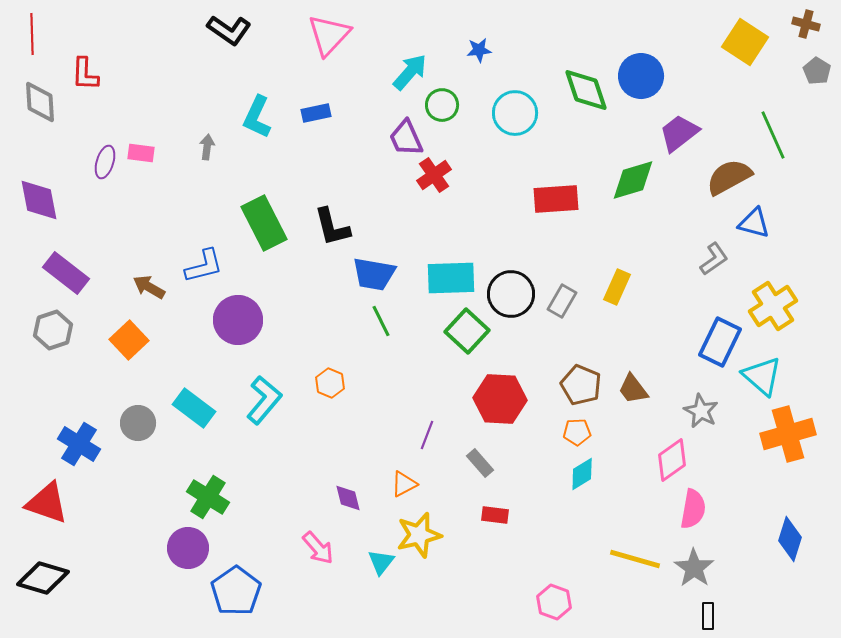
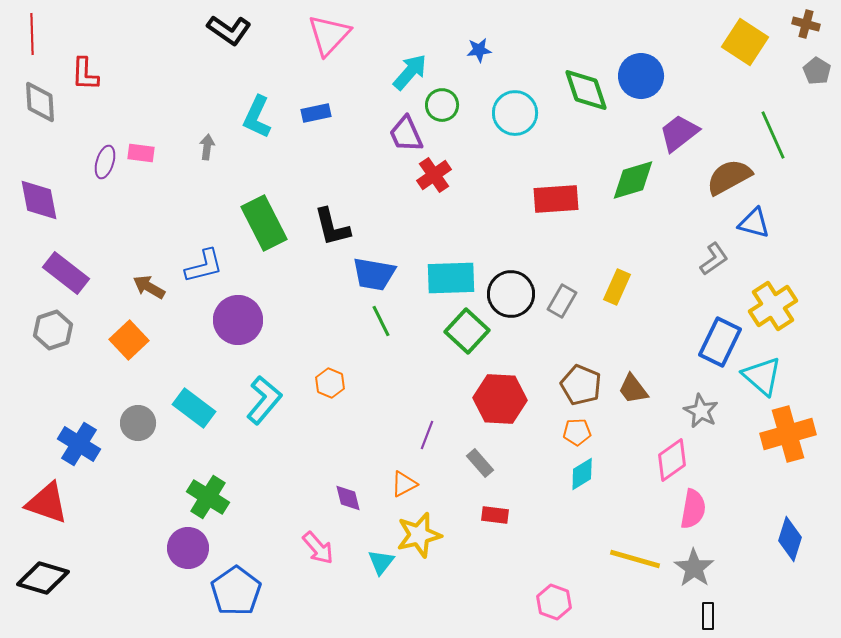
purple trapezoid at (406, 138): moved 4 px up
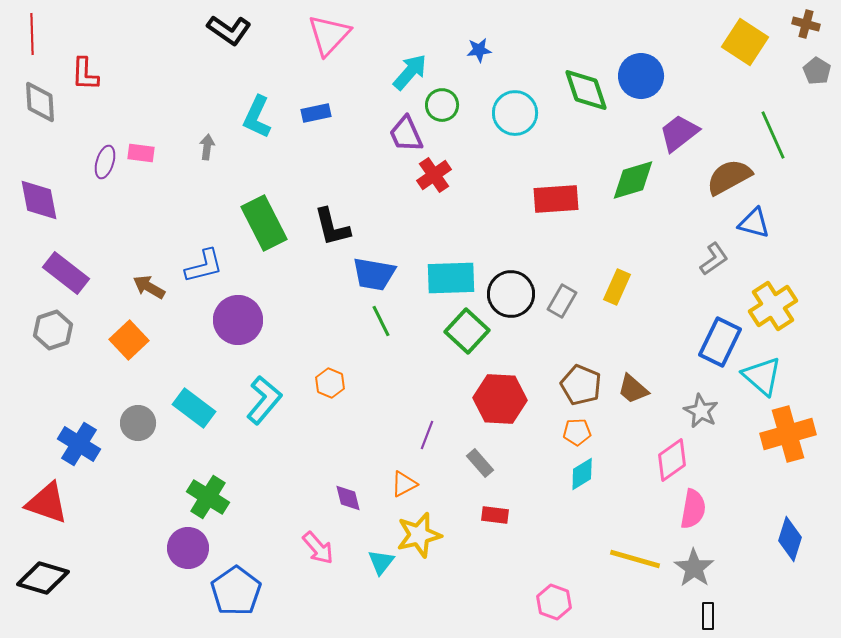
brown trapezoid at (633, 389): rotated 12 degrees counterclockwise
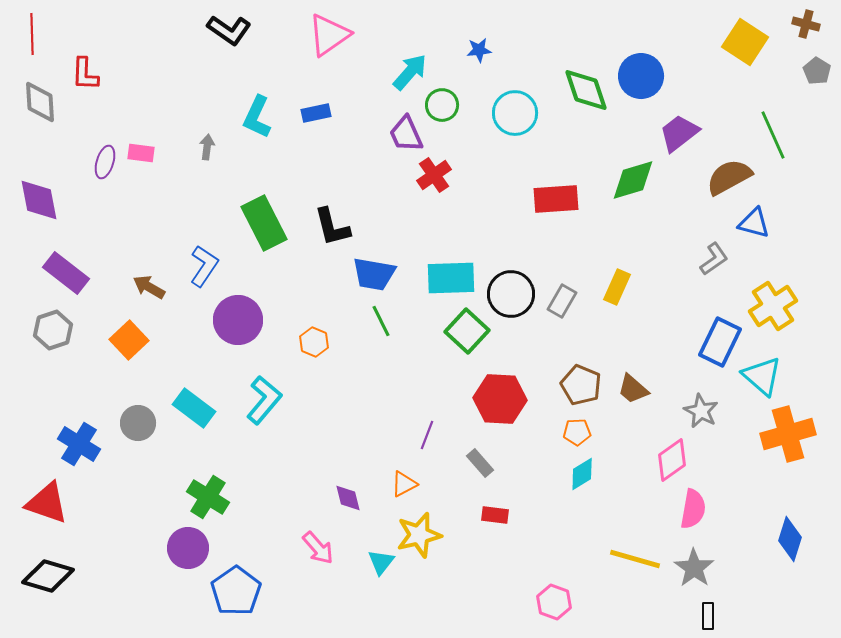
pink triangle at (329, 35): rotated 12 degrees clockwise
blue L-shape at (204, 266): rotated 42 degrees counterclockwise
orange hexagon at (330, 383): moved 16 px left, 41 px up
black diamond at (43, 578): moved 5 px right, 2 px up
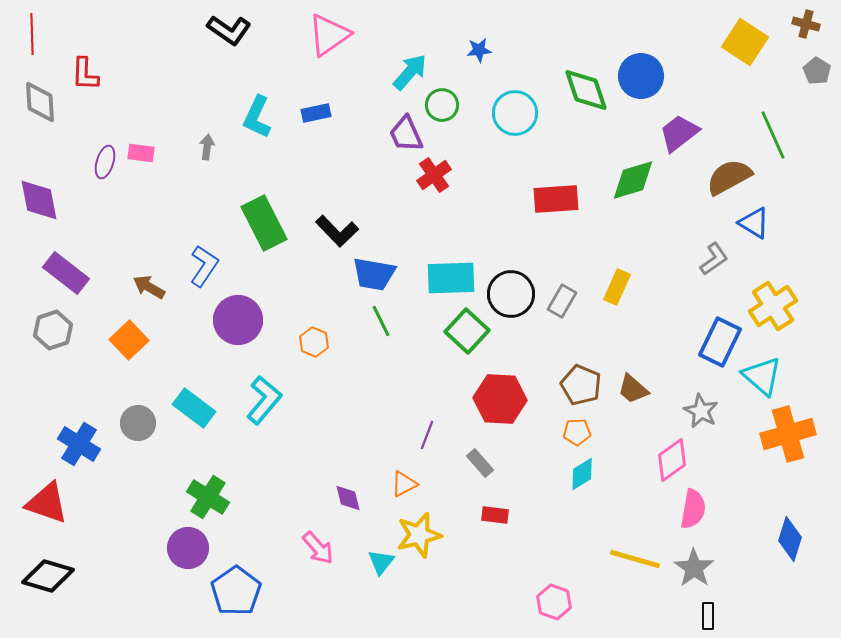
blue triangle at (754, 223): rotated 16 degrees clockwise
black L-shape at (332, 227): moved 5 px right, 4 px down; rotated 30 degrees counterclockwise
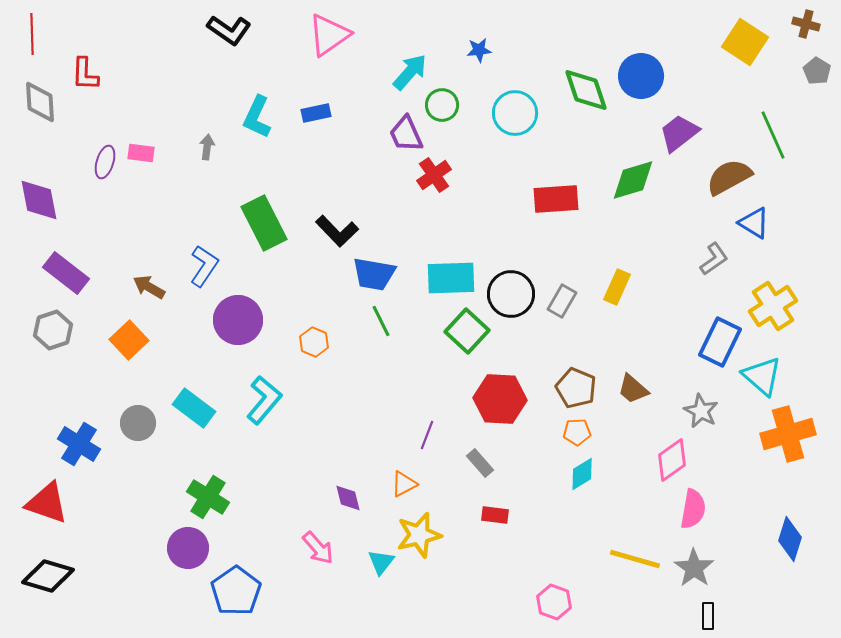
brown pentagon at (581, 385): moved 5 px left, 3 px down
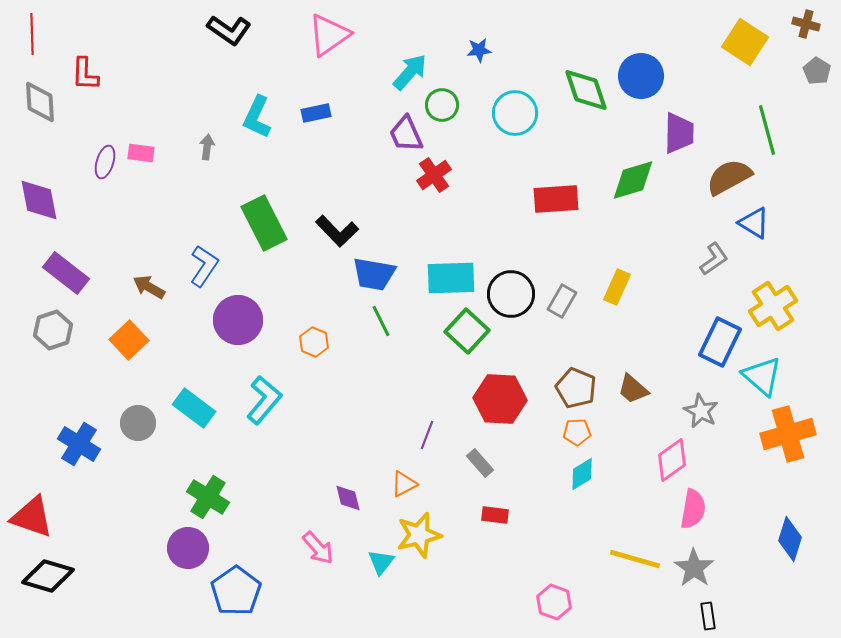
purple trapezoid at (679, 133): rotated 129 degrees clockwise
green line at (773, 135): moved 6 px left, 5 px up; rotated 9 degrees clockwise
red triangle at (47, 503): moved 15 px left, 14 px down
black rectangle at (708, 616): rotated 8 degrees counterclockwise
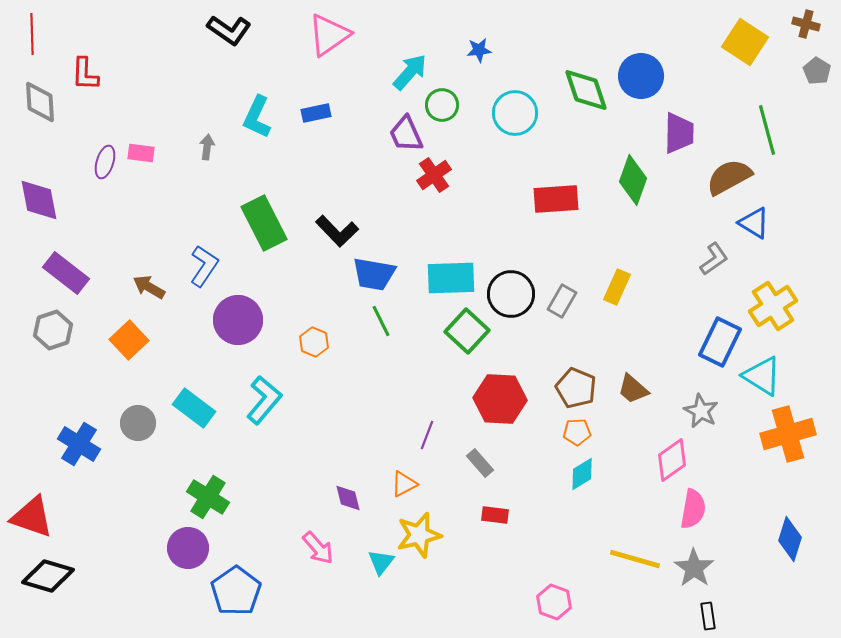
green diamond at (633, 180): rotated 54 degrees counterclockwise
cyan triangle at (762, 376): rotated 9 degrees counterclockwise
